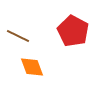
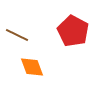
brown line: moved 1 px left, 1 px up
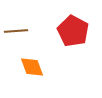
brown line: moved 1 px left, 4 px up; rotated 30 degrees counterclockwise
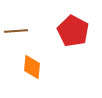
orange diamond: rotated 25 degrees clockwise
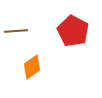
orange diamond: rotated 50 degrees clockwise
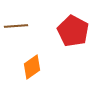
brown line: moved 5 px up
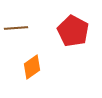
brown line: moved 2 px down
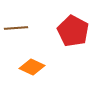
orange diamond: rotated 60 degrees clockwise
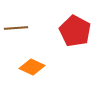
red pentagon: moved 2 px right
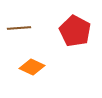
brown line: moved 3 px right
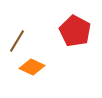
brown line: moved 2 px left, 13 px down; rotated 55 degrees counterclockwise
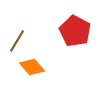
orange diamond: rotated 25 degrees clockwise
